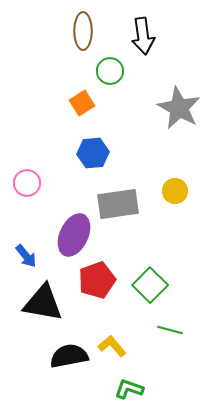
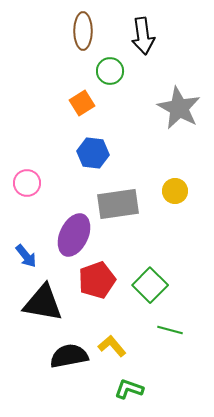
blue hexagon: rotated 12 degrees clockwise
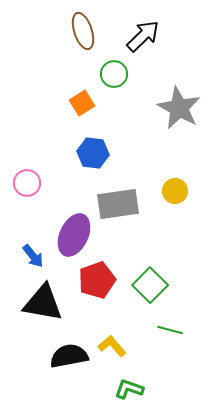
brown ellipse: rotated 18 degrees counterclockwise
black arrow: rotated 126 degrees counterclockwise
green circle: moved 4 px right, 3 px down
blue arrow: moved 7 px right
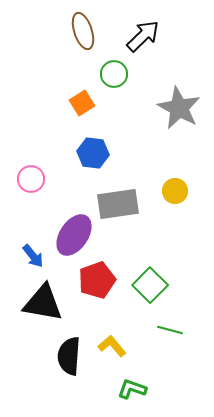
pink circle: moved 4 px right, 4 px up
purple ellipse: rotated 9 degrees clockwise
black semicircle: rotated 75 degrees counterclockwise
green L-shape: moved 3 px right
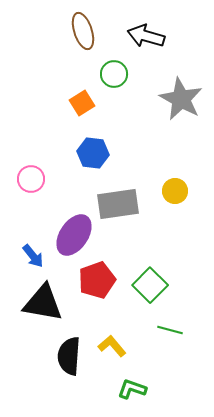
black arrow: moved 3 px right; rotated 120 degrees counterclockwise
gray star: moved 2 px right, 9 px up
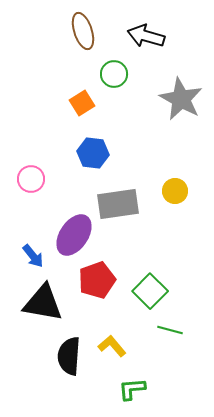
green square: moved 6 px down
green L-shape: rotated 24 degrees counterclockwise
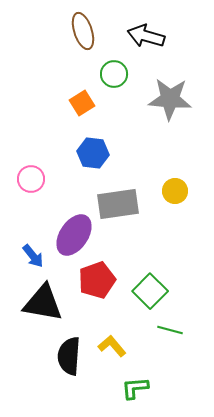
gray star: moved 11 px left; rotated 24 degrees counterclockwise
green L-shape: moved 3 px right, 1 px up
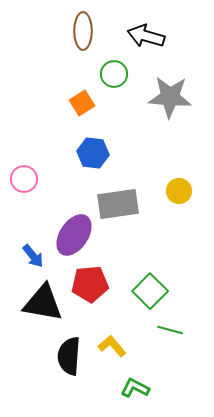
brown ellipse: rotated 18 degrees clockwise
gray star: moved 2 px up
pink circle: moved 7 px left
yellow circle: moved 4 px right
red pentagon: moved 7 px left, 4 px down; rotated 15 degrees clockwise
green L-shape: rotated 32 degrees clockwise
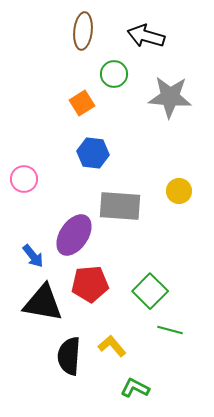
brown ellipse: rotated 6 degrees clockwise
gray rectangle: moved 2 px right, 2 px down; rotated 12 degrees clockwise
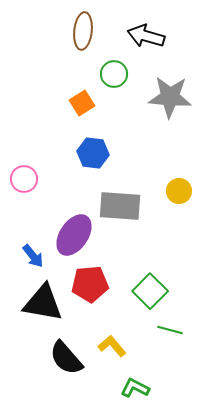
black semicircle: moved 3 px left, 2 px down; rotated 45 degrees counterclockwise
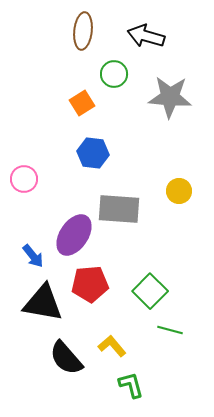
gray rectangle: moved 1 px left, 3 px down
green L-shape: moved 4 px left, 3 px up; rotated 48 degrees clockwise
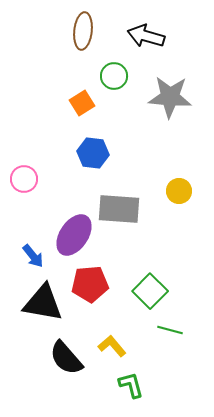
green circle: moved 2 px down
